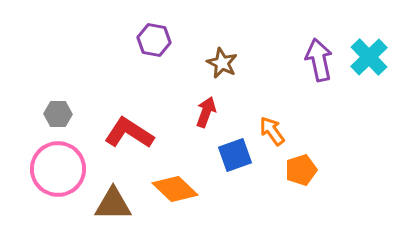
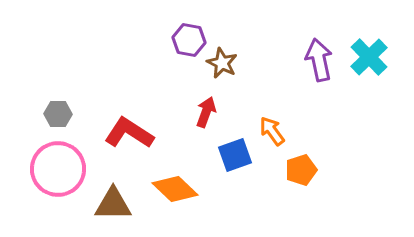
purple hexagon: moved 35 px right
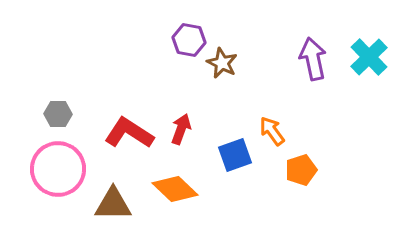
purple arrow: moved 6 px left, 1 px up
red arrow: moved 25 px left, 17 px down
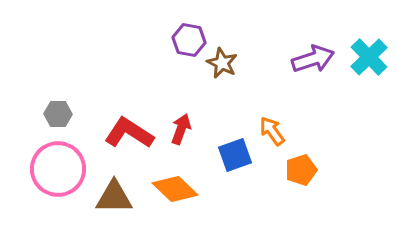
purple arrow: rotated 84 degrees clockwise
brown triangle: moved 1 px right, 7 px up
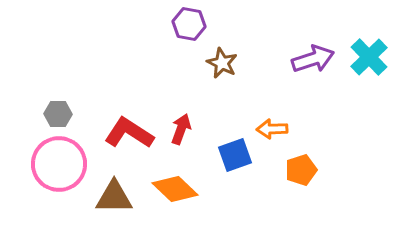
purple hexagon: moved 16 px up
orange arrow: moved 2 px up; rotated 56 degrees counterclockwise
pink circle: moved 1 px right, 5 px up
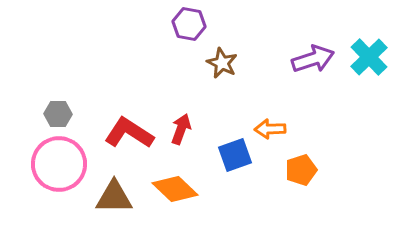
orange arrow: moved 2 px left
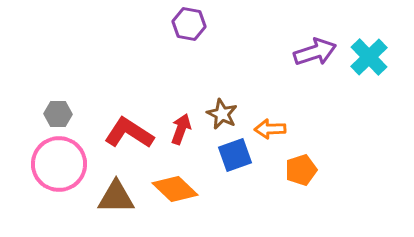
purple arrow: moved 2 px right, 7 px up
brown star: moved 51 px down
brown triangle: moved 2 px right
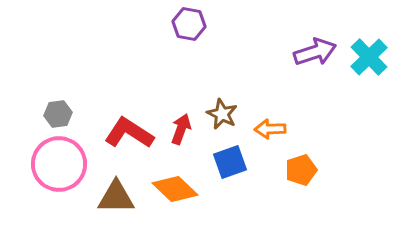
gray hexagon: rotated 8 degrees counterclockwise
blue square: moved 5 px left, 7 px down
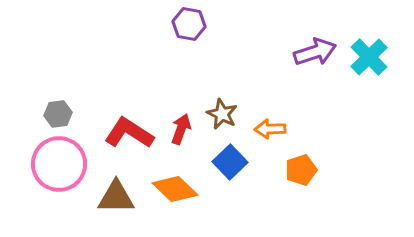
blue square: rotated 24 degrees counterclockwise
